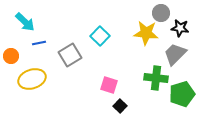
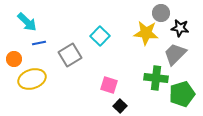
cyan arrow: moved 2 px right
orange circle: moved 3 px right, 3 px down
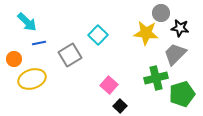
cyan square: moved 2 px left, 1 px up
green cross: rotated 20 degrees counterclockwise
pink square: rotated 24 degrees clockwise
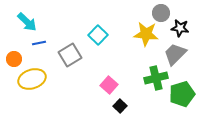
yellow star: moved 1 px down
